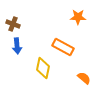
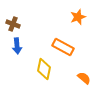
orange star: rotated 21 degrees counterclockwise
yellow diamond: moved 1 px right, 1 px down
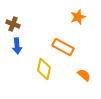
orange semicircle: moved 3 px up
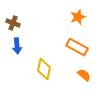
brown cross: moved 1 px up
orange rectangle: moved 14 px right
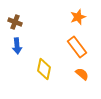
brown cross: moved 2 px right, 1 px up
orange rectangle: rotated 25 degrees clockwise
orange semicircle: moved 2 px left, 1 px up
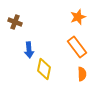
blue arrow: moved 12 px right, 4 px down
orange semicircle: rotated 48 degrees clockwise
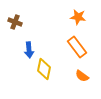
orange star: rotated 28 degrees clockwise
orange semicircle: moved 2 px down; rotated 128 degrees clockwise
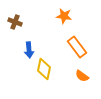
orange star: moved 14 px left, 1 px up
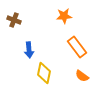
orange star: rotated 14 degrees counterclockwise
brown cross: moved 1 px left, 2 px up
yellow diamond: moved 4 px down
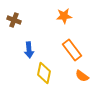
orange rectangle: moved 5 px left, 3 px down
